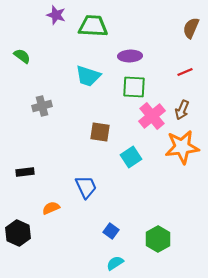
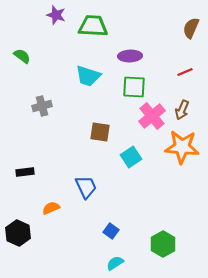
orange star: rotated 12 degrees clockwise
green hexagon: moved 5 px right, 5 px down
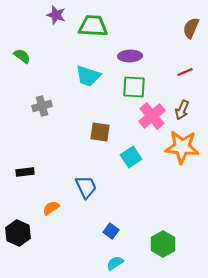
orange semicircle: rotated 12 degrees counterclockwise
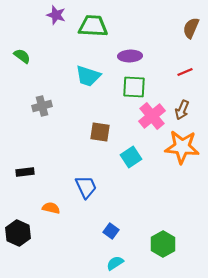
orange semicircle: rotated 48 degrees clockwise
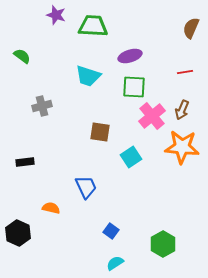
purple ellipse: rotated 15 degrees counterclockwise
red line: rotated 14 degrees clockwise
black rectangle: moved 10 px up
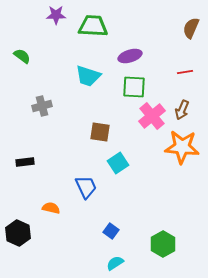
purple star: rotated 18 degrees counterclockwise
cyan square: moved 13 px left, 6 px down
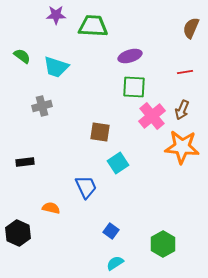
cyan trapezoid: moved 32 px left, 9 px up
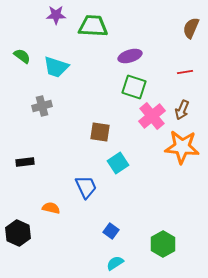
green square: rotated 15 degrees clockwise
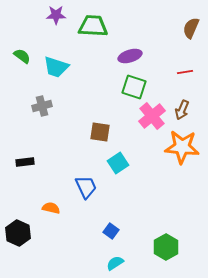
green hexagon: moved 3 px right, 3 px down
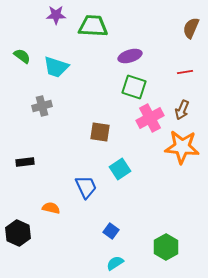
pink cross: moved 2 px left, 2 px down; rotated 12 degrees clockwise
cyan square: moved 2 px right, 6 px down
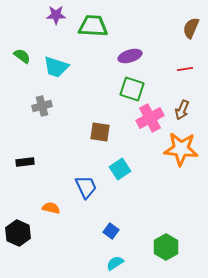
red line: moved 3 px up
green square: moved 2 px left, 2 px down
orange star: moved 1 px left, 2 px down
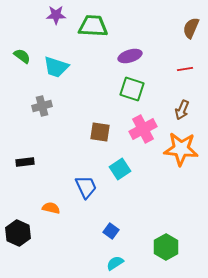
pink cross: moved 7 px left, 11 px down
